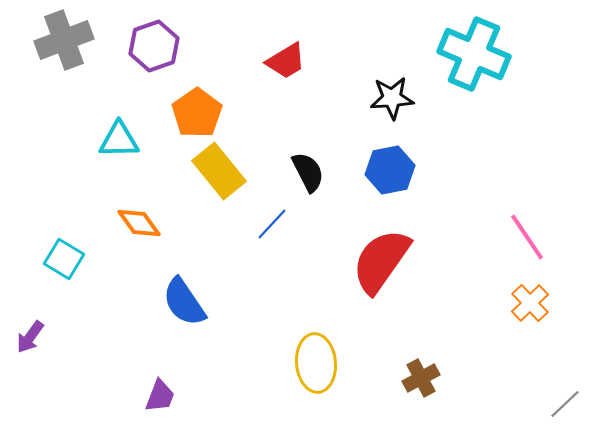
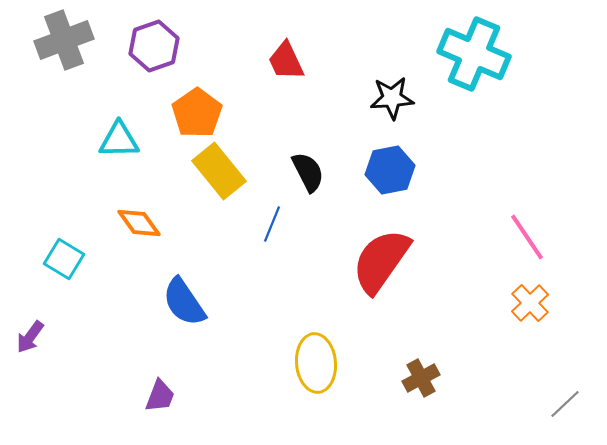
red trapezoid: rotated 96 degrees clockwise
blue line: rotated 21 degrees counterclockwise
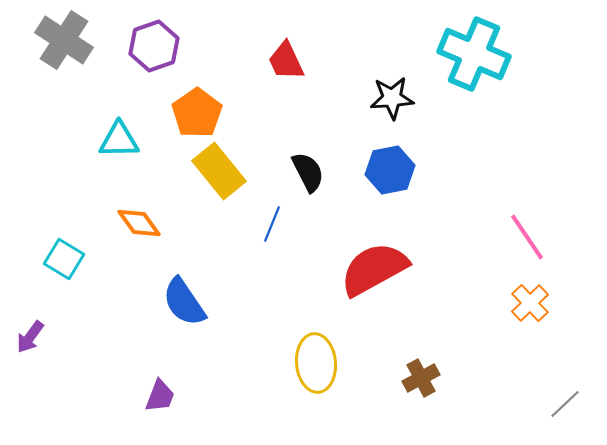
gray cross: rotated 36 degrees counterclockwise
red semicircle: moved 7 px left, 8 px down; rotated 26 degrees clockwise
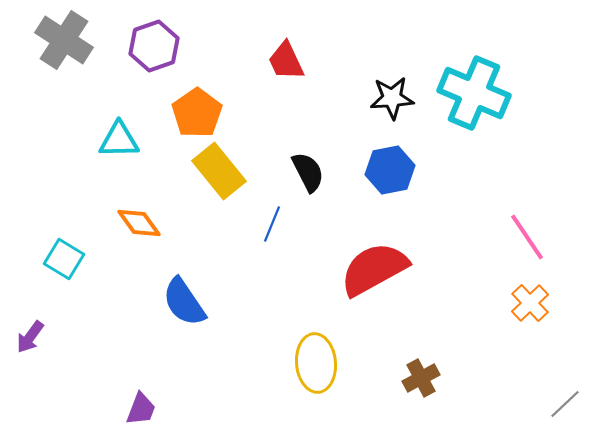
cyan cross: moved 39 px down
purple trapezoid: moved 19 px left, 13 px down
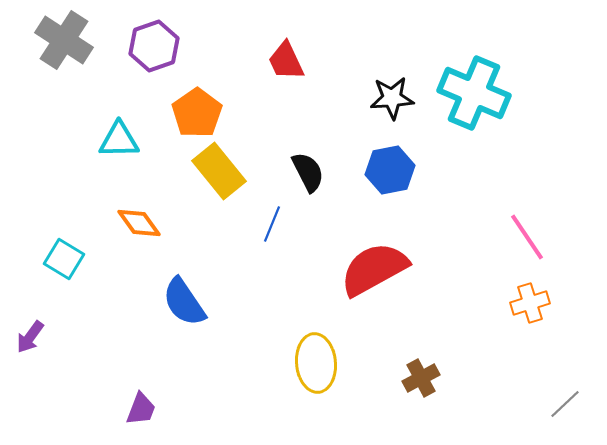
orange cross: rotated 27 degrees clockwise
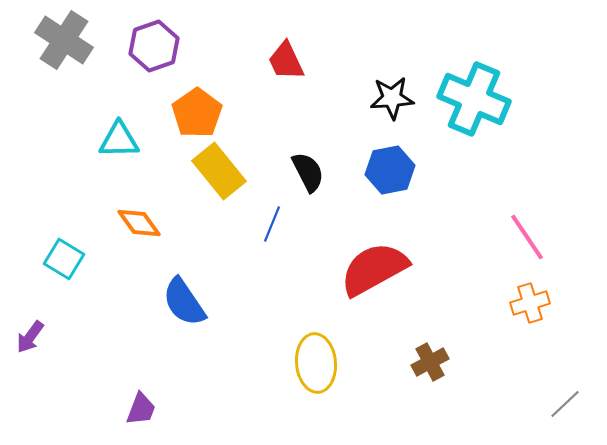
cyan cross: moved 6 px down
brown cross: moved 9 px right, 16 px up
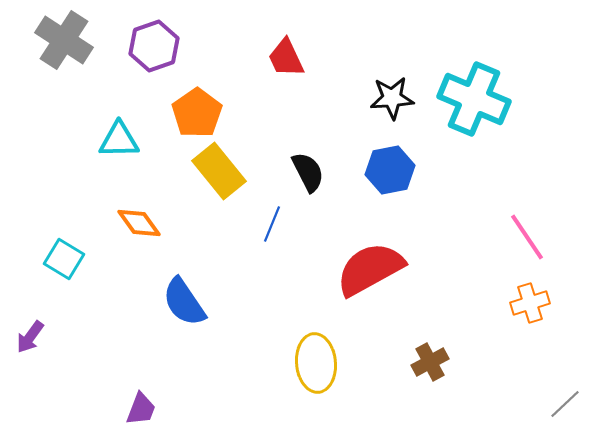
red trapezoid: moved 3 px up
red semicircle: moved 4 px left
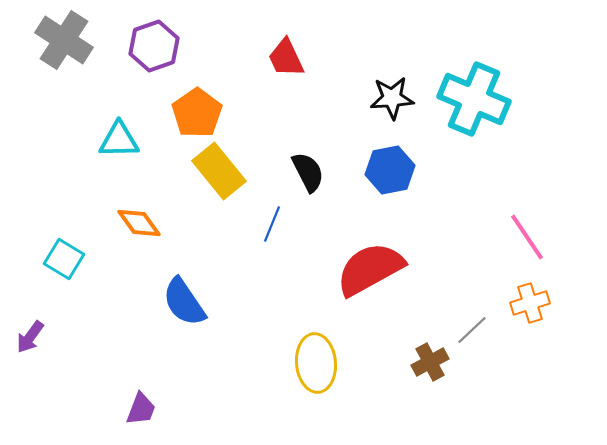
gray line: moved 93 px left, 74 px up
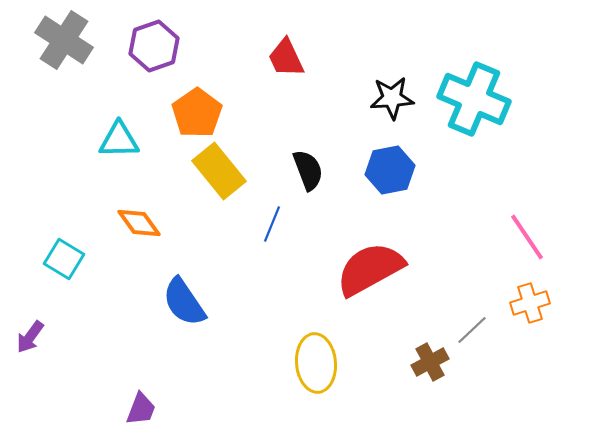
black semicircle: moved 2 px up; rotated 6 degrees clockwise
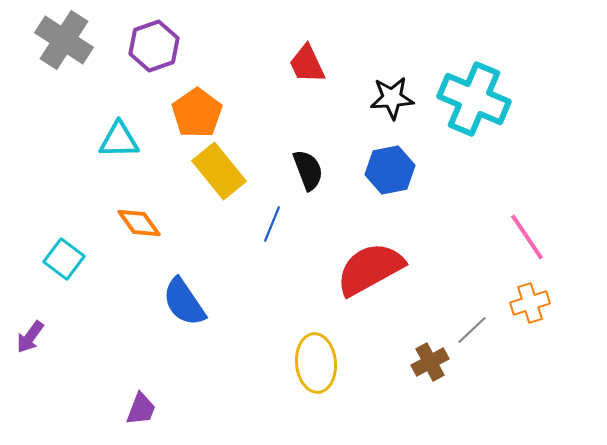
red trapezoid: moved 21 px right, 6 px down
cyan square: rotated 6 degrees clockwise
